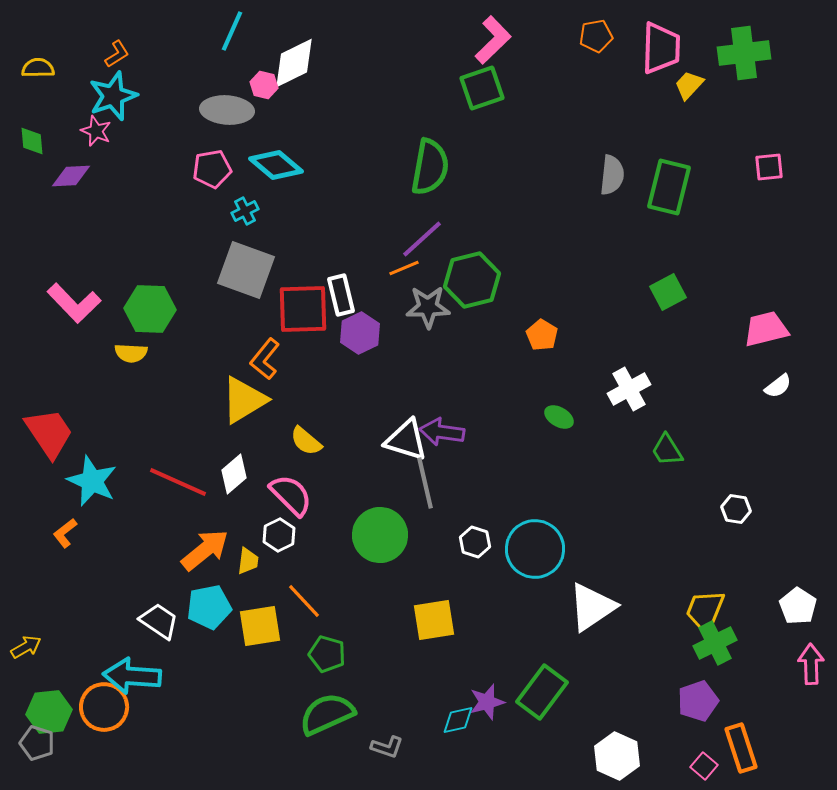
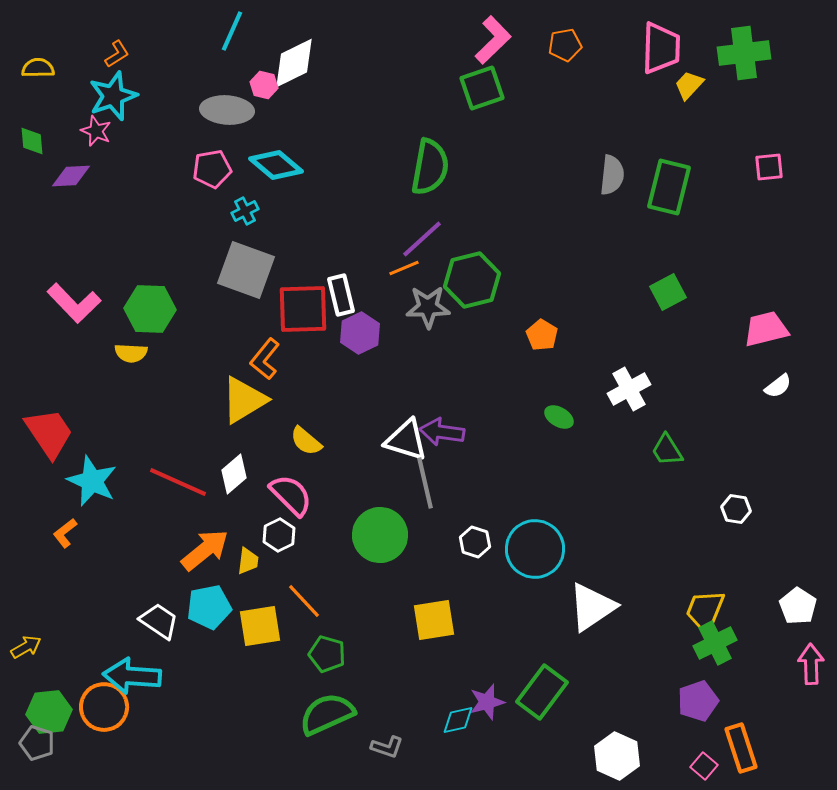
orange pentagon at (596, 36): moved 31 px left, 9 px down
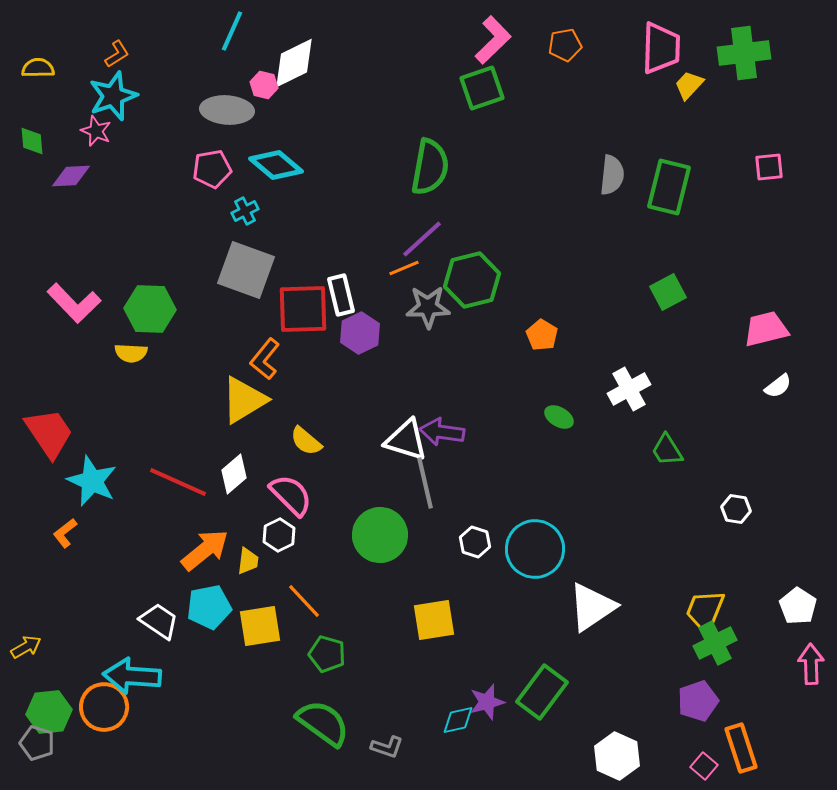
green semicircle at (327, 714): moved 4 px left, 9 px down; rotated 60 degrees clockwise
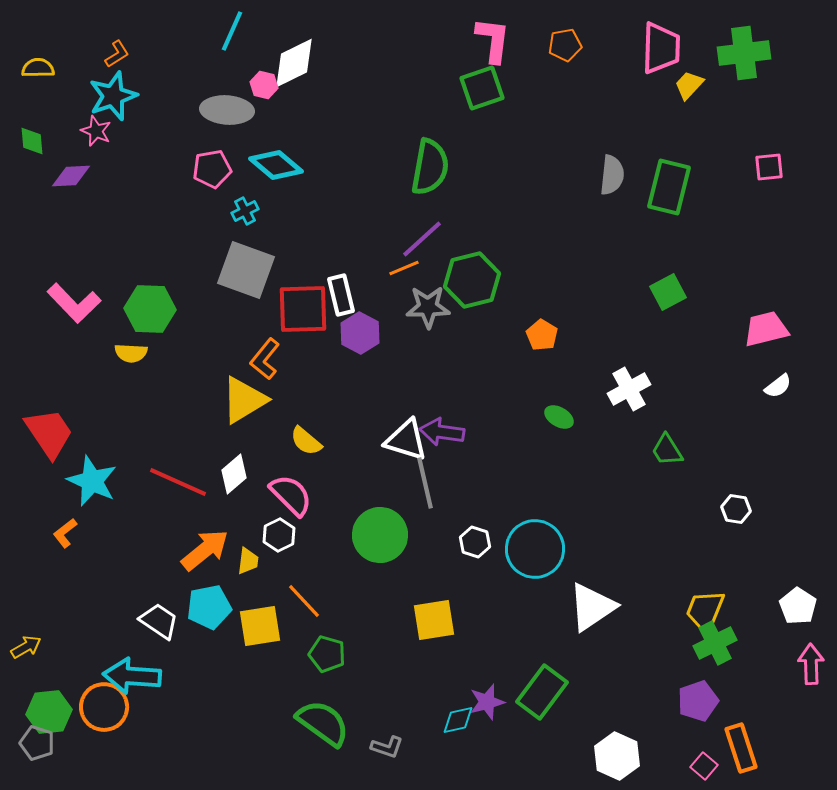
pink L-shape at (493, 40): rotated 39 degrees counterclockwise
purple hexagon at (360, 333): rotated 6 degrees counterclockwise
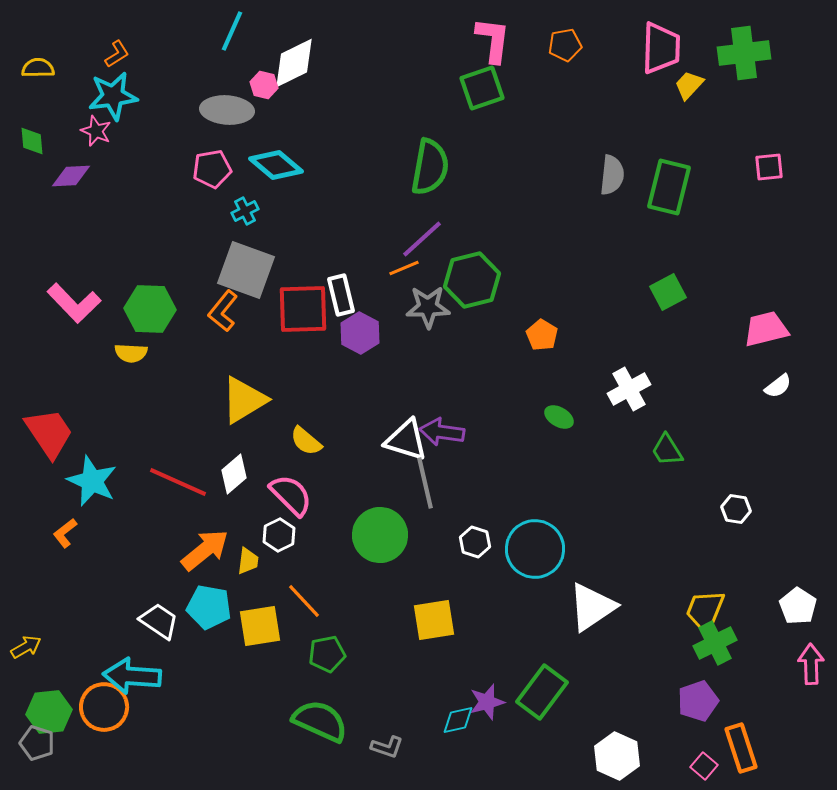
cyan star at (113, 96): rotated 12 degrees clockwise
orange L-shape at (265, 359): moved 42 px left, 48 px up
cyan pentagon at (209, 607): rotated 21 degrees clockwise
green pentagon at (327, 654): rotated 27 degrees counterclockwise
green semicircle at (323, 723): moved 3 px left, 2 px up; rotated 12 degrees counterclockwise
